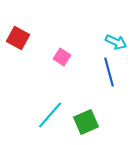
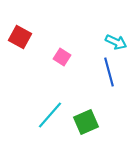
red square: moved 2 px right, 1 px up
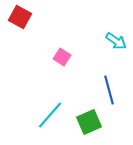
red square: moved 20 px up
cyan arrow: moved 1 px up; rotated 10 degrees clockwise
blue line: moved 18 px down
green square: moved 3 px right
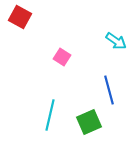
cyan line: rotated 28 degrees counterclockwise
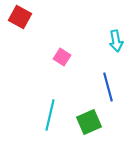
cyan arrow: rotated 45 degrees clockwise
blue line: moved 1 px left, 3 px up
